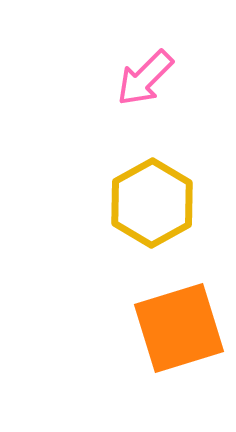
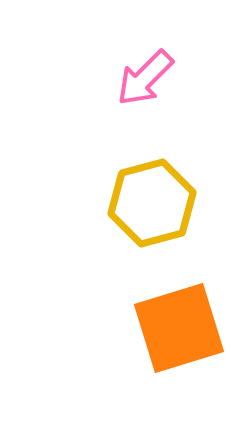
yellow hexagon: rotated 14 degrees clockwise
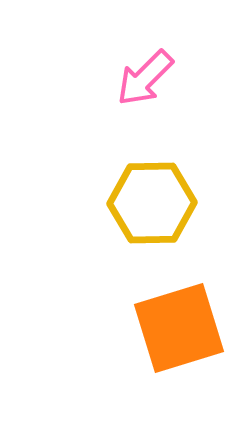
yellow hexagon: rotated 14 degrees clockwise
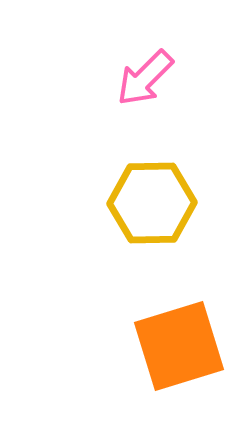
orange square: moved 18 px down
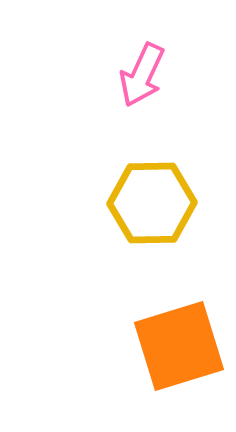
pink arrow: moved 3 px left, 3 px up; rotated 20 degrees counterclockwise
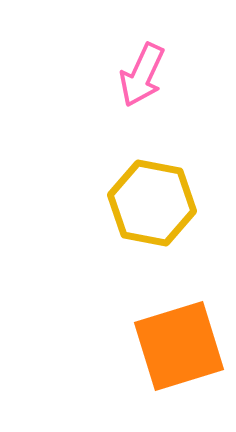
yellow hexagon: rotated 12 degrees clockwise
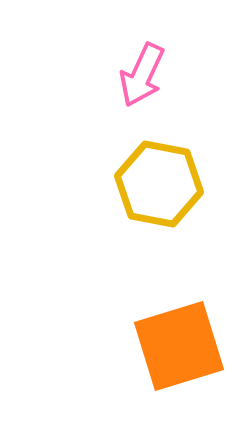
yellow hexagon: moved 7 px right, 19 px up
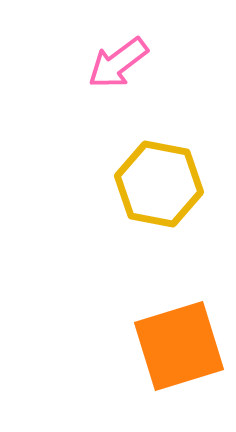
pink arrow: moved 24 px left, 12 px up; rotated 28 degrees clockwise
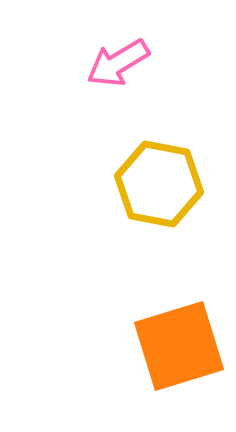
pink arrow: rotated 6 degrees clockwise
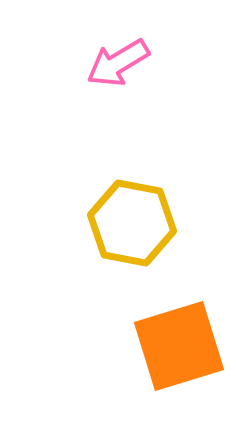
yellow hexagon: moved 27 px left, 39 px down
